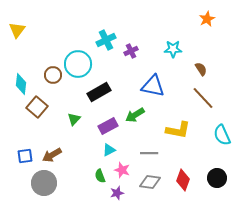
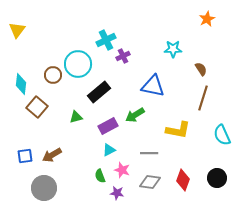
purple cross: moved 8 px left, 5 px down
black rectangle: rotated 10 degrees counterclockwise
brown line: rotated 60 degrees clockwise
green triangle: moved 2 px right, 2 px up; rotated 32 degrees clockwise
gray circle: moved 5 px down
purple star: rotated 24 degrees clockwise
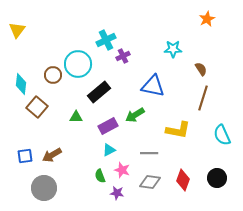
green triangle: rotated 16 degrees clockwise
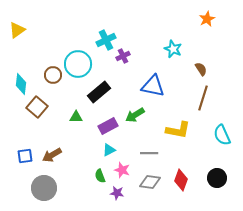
yellow triangle: rotated 18 degrees clockwise
cyan star: rotated 24 degrees clockwise
red diamond: moved 2 px left
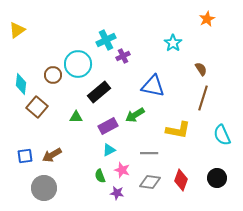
cyan star: moved 6 px up; rotated 12 degrees clockwise
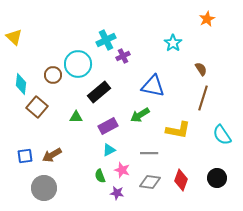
yellow triangle: moved 3 px left, 7 px down; rotated 42 degrees counterclockwise
green arrow: moved 5 px right
cyan semicircle: rotated 10 degrees counterclockwise
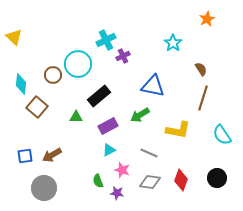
black rectangle: moved 4 px down
gray line: rotated 24 degrees clockwise
green semicircle: moved 2 px left, 5 px down
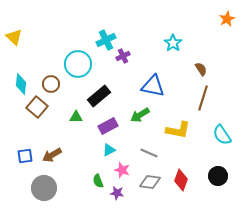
orange star: moved 20 px right
brown circle: moved 2 px left, 9 px down
black circle: moved 1 px right, 2 px up
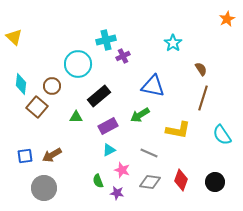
cyan cross: rotated 12 degrees clockwise
brown circle: moved 1 px right, 2 px down
black circle: moved 3 px left, 6 px down
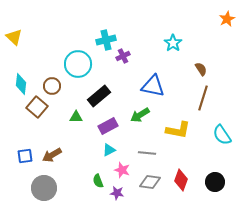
gray line: moved 2 px left; rotated 18 degrees counterclockwise
